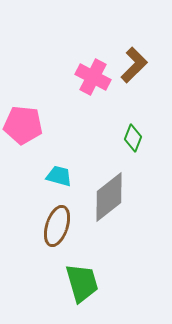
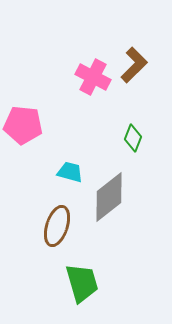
cyan trapezoid: moved 11 px right, 4 px up
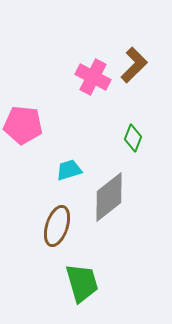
cyan trapezoid: moved 1 px left, 2 px up; rotated 32 degrees counterclockwise
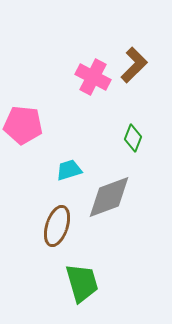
gray diamond: rotated 18 degrees clockwise
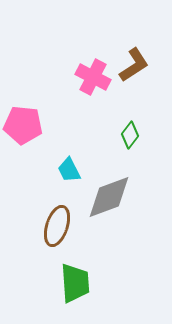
brown L-shape: rotated 12 degrees clockwise
green diamond: moved 3 px left, 3 px up; rotated 16 degrees clockwise
cyan trapezoid: rotated 100 degrees counterclockwise
green trapezoid: moved 7 px left; rotated 12 degrees clockwise
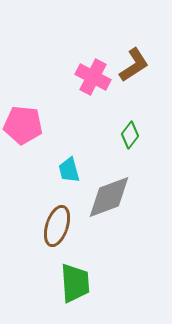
cyan trapezoid: rotated 12 degrees clockwise
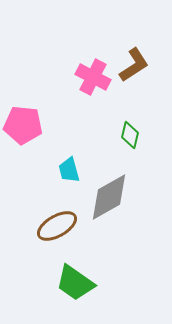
green diamond: rotated 24 degrees counterclockwise
gray diamond: rotated 9 degrees counterclockwise
brown ellipse: rotated 42 degrees clockwise
green trapezoid: rotated 129 degrees clockwise
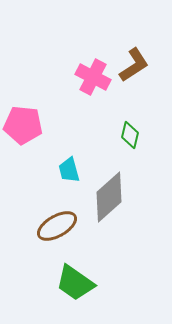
gray diamond: rotated 12 degrees counterclockwise
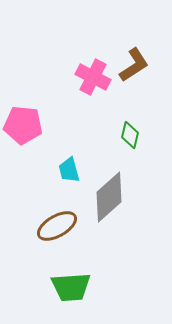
green trapezoid: moved 4 px left, 4 px down; rotated 39 degrees counterclockwise
